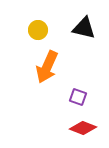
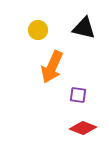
orange arrow: moved 5 px right
purple square: moved 2 px up; rotated 12 degrees counterclockwise
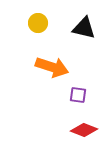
yellow circle: moved 7 px up
orange arrow: rotated 96 degrees counterclockwise
red diamond: moved 1 px right, 2 px down
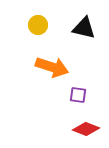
yellow circle: moved 2 px down
red diamond: moved 2 px right, 1 px up
